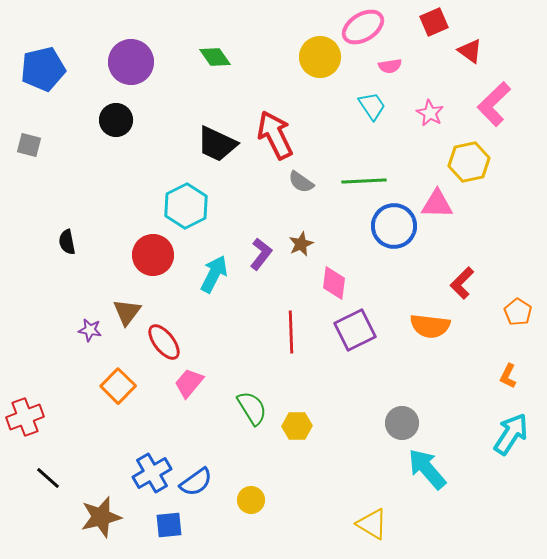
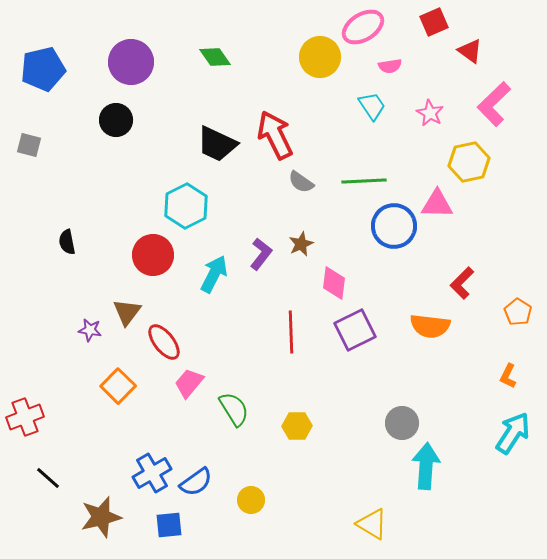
green semicircle at (252, 408): moved 18 px left, 1 px down
cyan arrow at (511, 434): moved 2 px right, 1 px up
cyan arrow at (427, 469): moved 1 px left, 3 px up; rotated 45 degrees clockwise
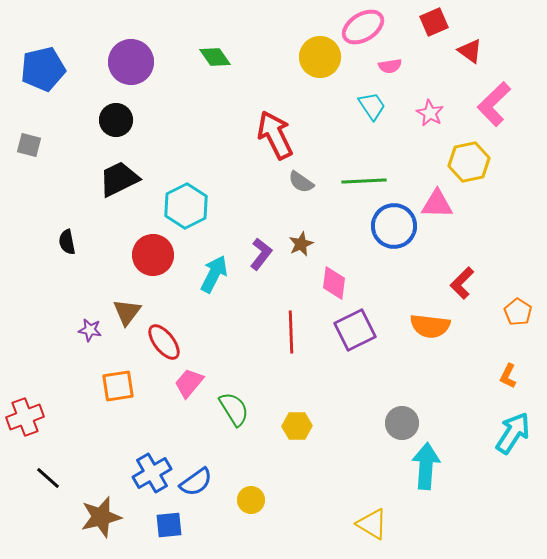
black trapezoid at (217, 144): moved 98 px left, 35 px down; rotated 129 degrees clockwise
orange square at (118, 386): rotated 36 degrees clockwise
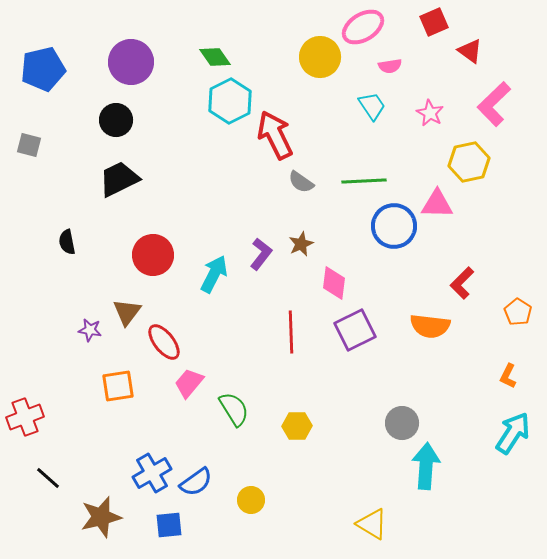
cyan hexagon at (186, 206): moved 44 px right, 105 px up
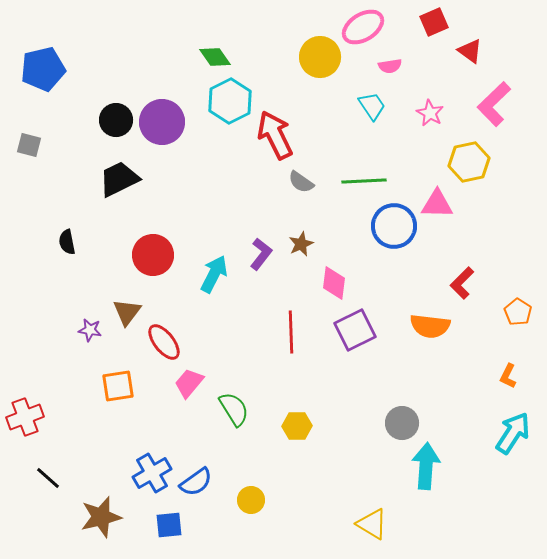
purple circle at (131, 62): moved 31 px right, 60 px down
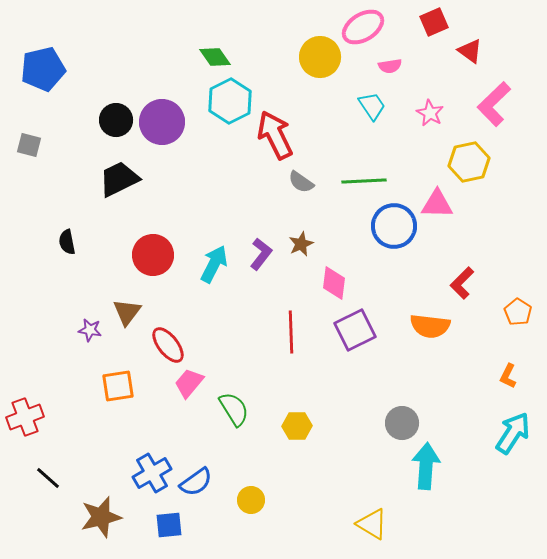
cyan arrow at (214, 274): moved 10 px up
red ellipse at (164, 342): moved 4 px right, 3 px down
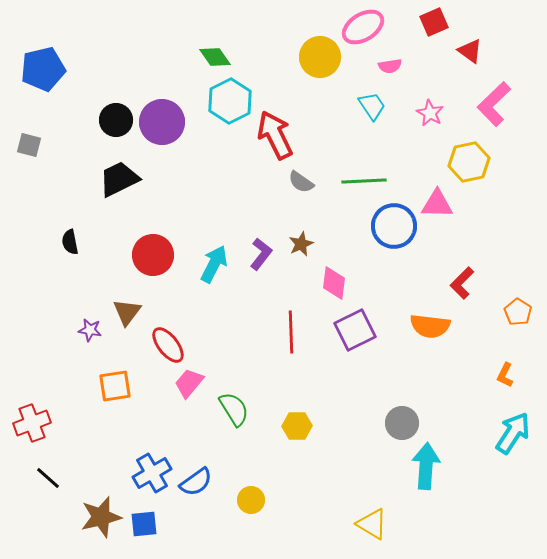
black semicircle at (67, 242): moved 3 px right
orange L-shape at (508, 376): moved 3 px left, 1 px up
orange square at (118, 386): moved 3 px left
red cross at (25, 417): moved 7 px right, 6 px down
blue square at (169, 525): moved 25 px left, 1 px up
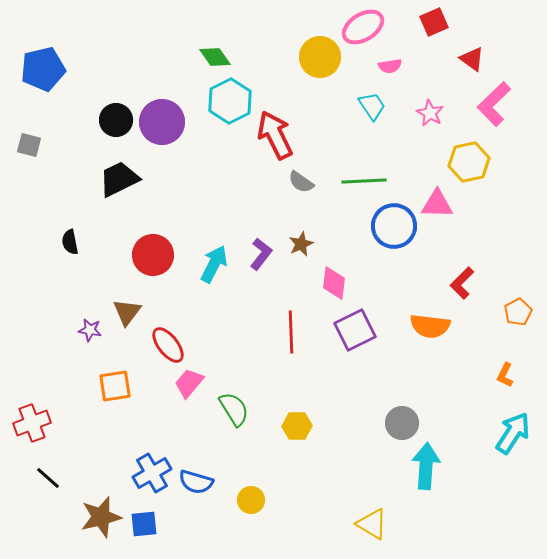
red triangle at (470, 51): moved 2 px right, 8 px down
orange pentagon at (518, 312): rotated 12 degrees clockwise
blue semicircle at (196, 482): rotated 52 degrees clockwise
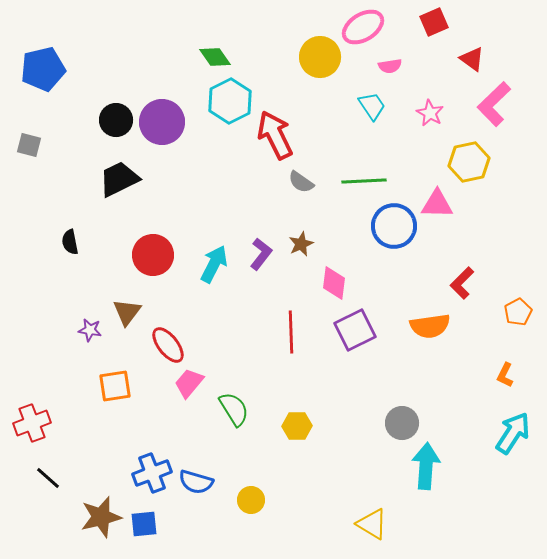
orange semicircle at (430, 326): rotated 15 degrees counterclockwise
blue cross at (152, 473): rotated 9 degrees clockwise
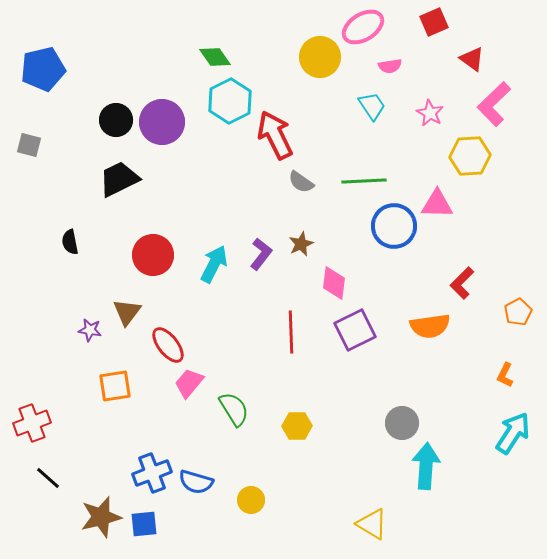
yellow hexagon at (469, 162): moved 1 px right, 6 px up; rotated 9 degrees clockwise
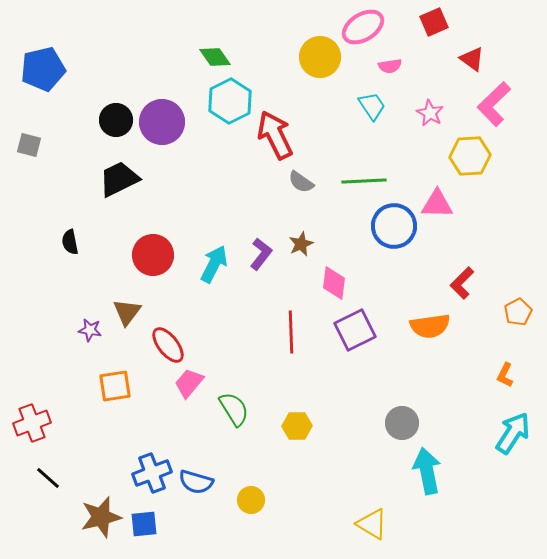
cyan arrow at (426, 466): moved 1 px right, 5 px down; rotated 15 degrees counterclockwise
